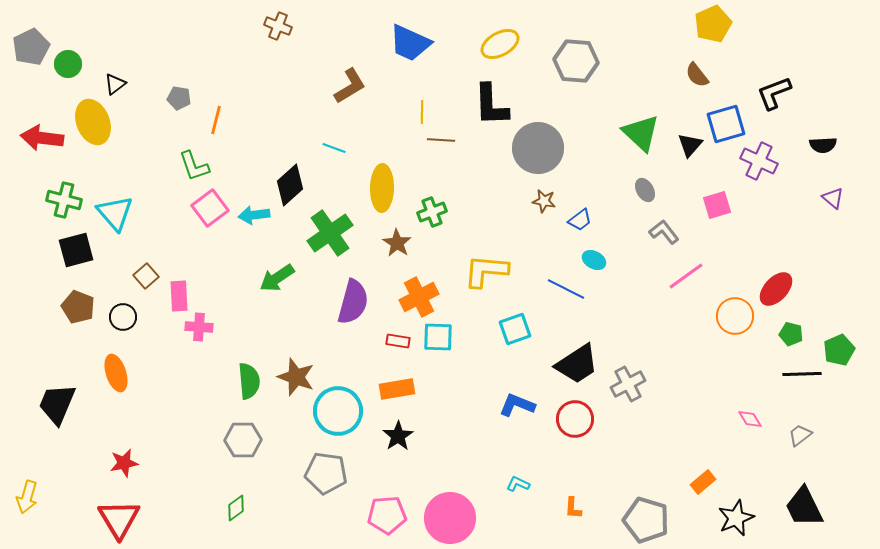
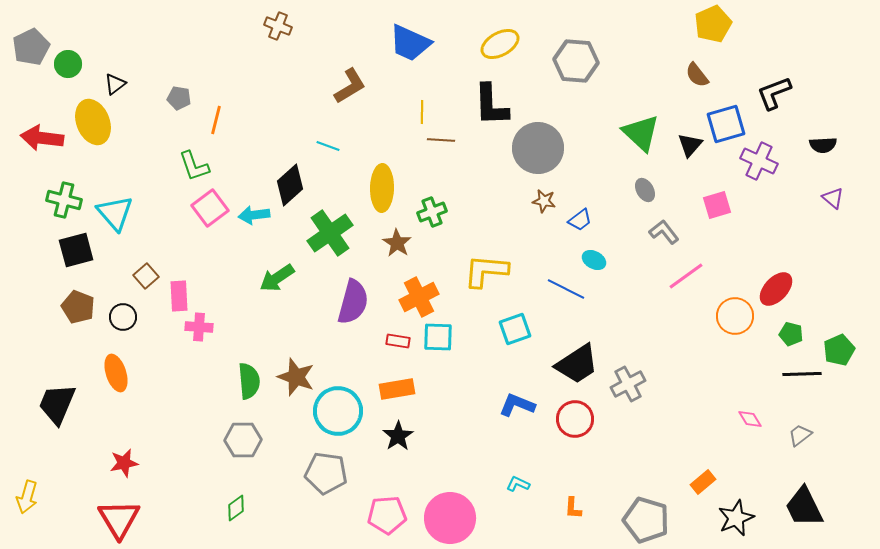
cyan line at (334, 148): moved 6 px left, 2 px up
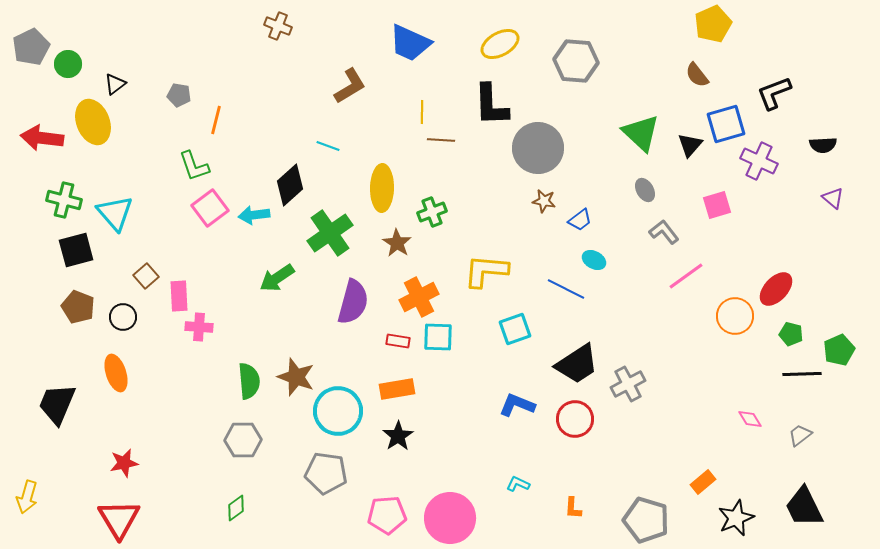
gray pentagon at (179, 98): moved 3 px up
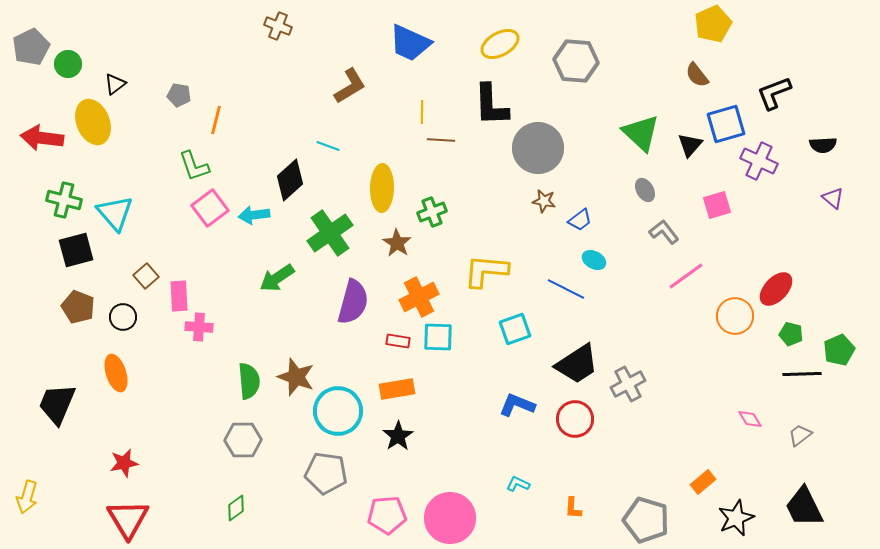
black diamond at (290, 185): moved 5 px up
red triangle at (119, 519): moved 9 px right
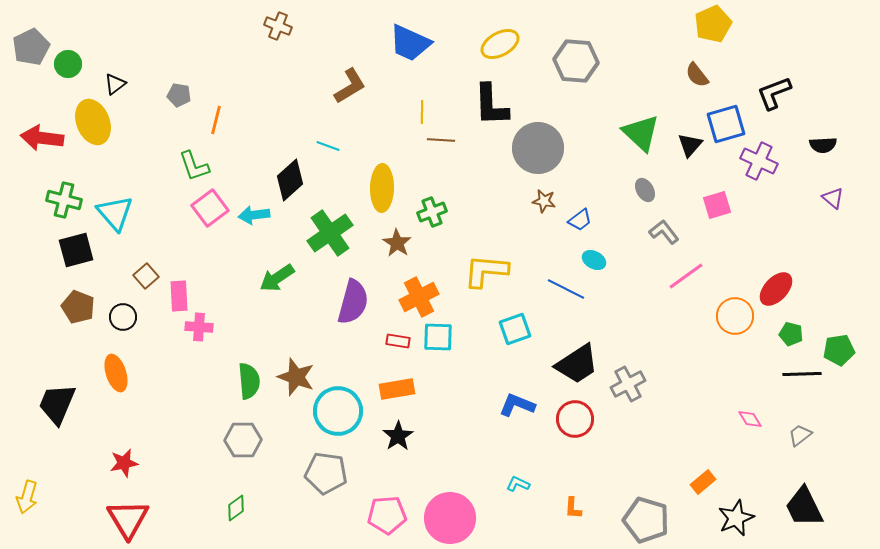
green pentagon at (839, 350): rotated 16 degrees clockwise
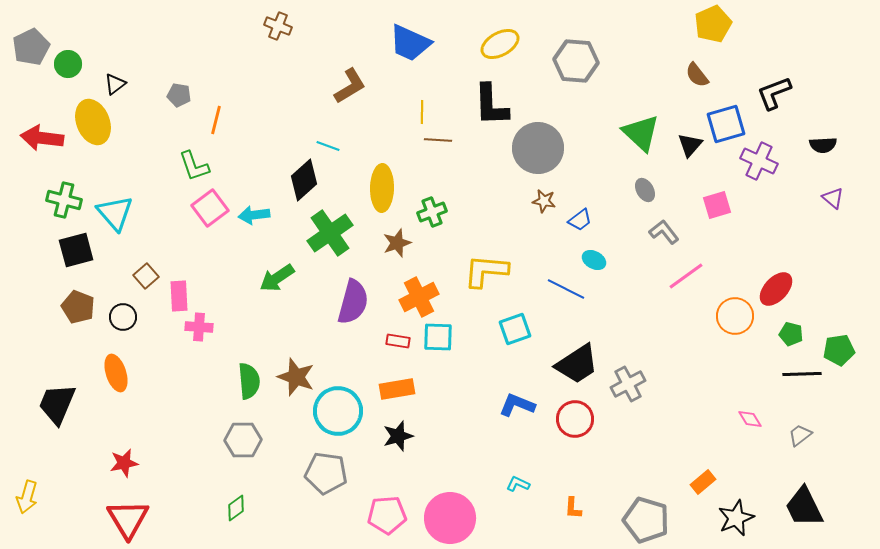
brown line at (441, 140): moved 3 px left
black diamond at (290, 180): moved 14 px right
brown star at (397, 243): rotated 20 degrees clockwise
black star at (398, 436): rotated 16 degrees clockwise
